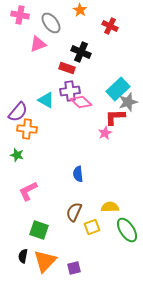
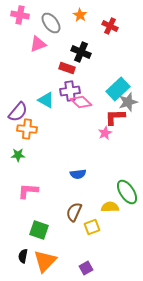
orange star: moved 5 px down
green star: moved 1 px right; rotated 16 degrees counterclockwise
blue semicircle: rotated 91 degrees counterclockwise
pink L-shape: rotated 30 degrees clockwise
green ellipse: moved 38 px up
purple square: moved 12 px right; rotated 16 degrees counterclockwise
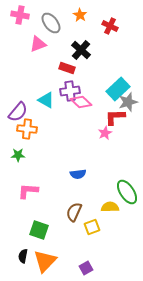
black cross: moved 2 px up; rotated 18 degrees clockwise
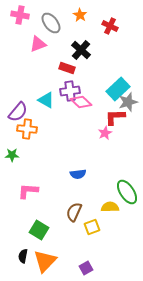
green star: moved 6 px left
green square: rotated 12 degrees clockwise
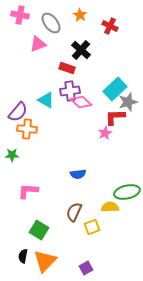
cyan rectangle: moved 3 px left
green ellipse: rotated 70 degrees counterclockwise
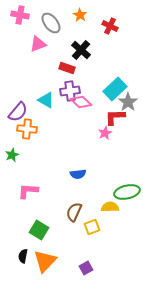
gray star: rotated 18 degrees counterclockwise
green star: rotated 24 degrees counterclockwise
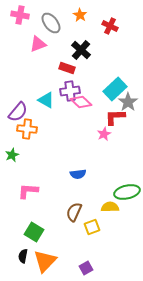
pink star: moved 1 px left, 1 px down
green square: moved 5 px left, 2 px down
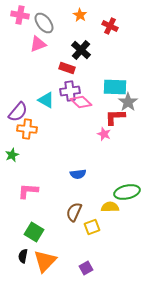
gray ellipse: moved 7 px left
cyan rectangle: moved 2 px up; rotated 45 degrees clockwise
pink star: rotated 24 degrees counterclockwise
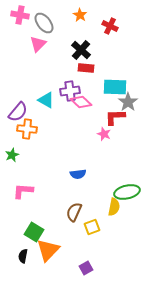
pink triangle: rotated 24 degrees counterclockwise
red rectangle: moved 19 px right; rotated 14 degrees counterclockwise
pink L-shape: moved 5 px left
yellow semicircle: moved 4 px right; rotated 102 degrees clockwise
orange triangle: moved 3 px right, 11 px up
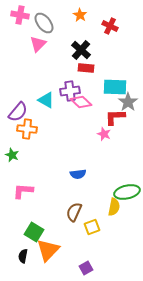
green star: rotated 24 degrees counterclockwise
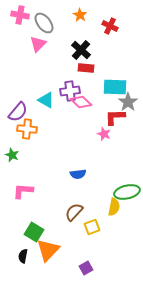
brown semicircle: rotated 18 degrees clockwise
